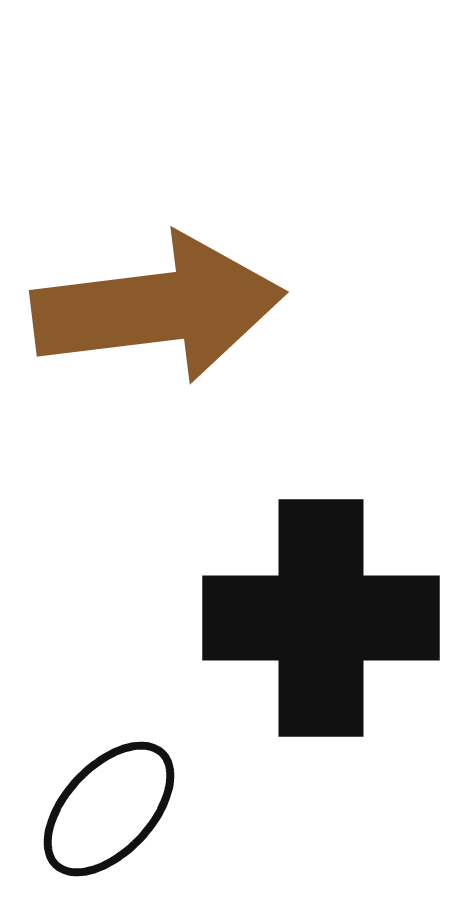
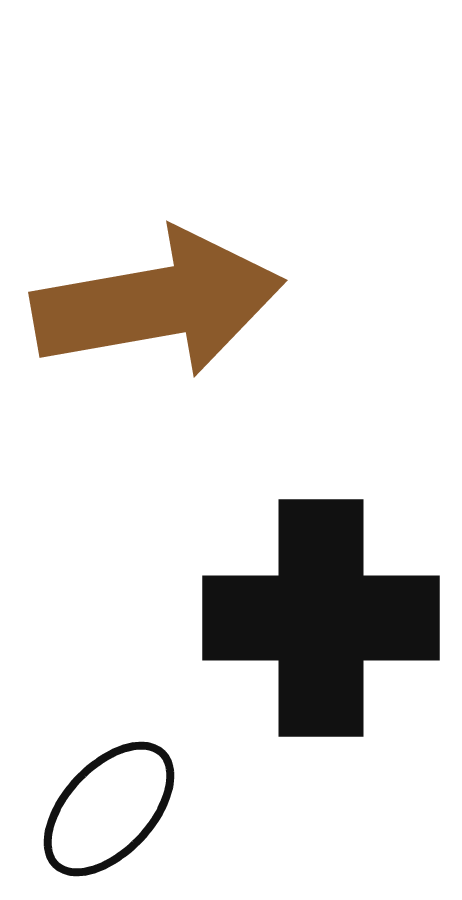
brown arrow: moved 5 px up; rotated 3 degrees counterclockwise
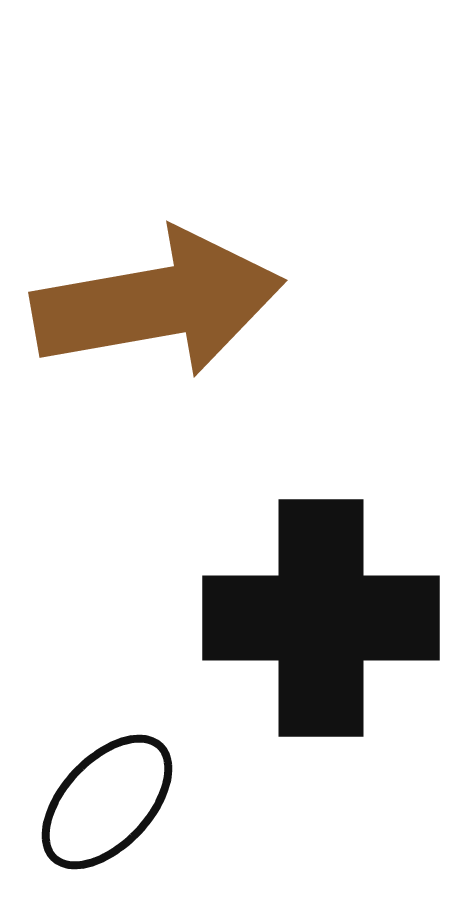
black ellipse: moved 2 px left, 7 px up
